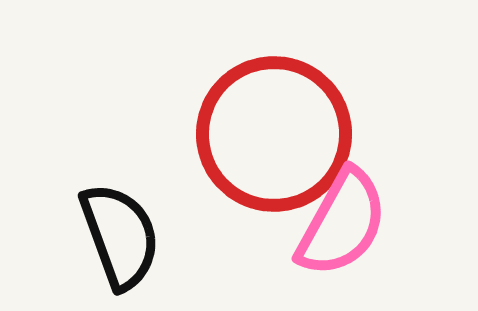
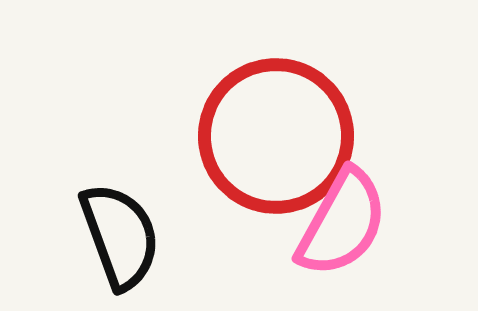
red circle: moved 2 px right, 2 px down
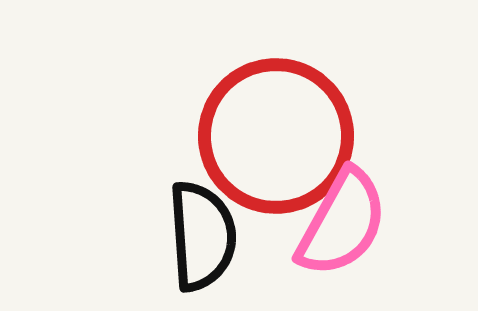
black semicircle: moved 82 px right; rotated 16 degrees clockwise
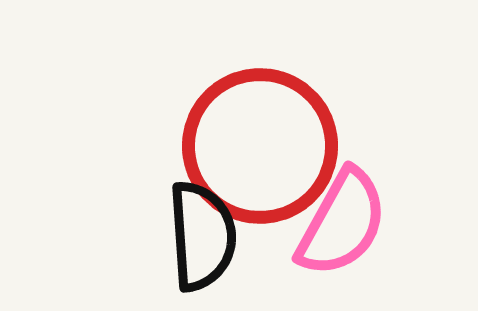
red circle: moved 16 px left, 10 px down
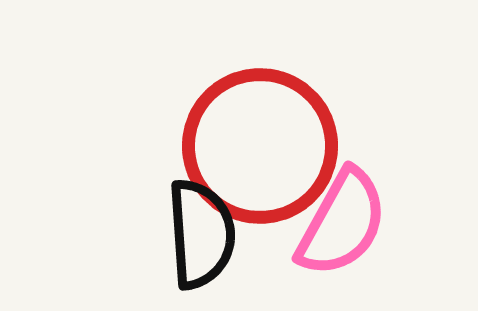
black semicircle: moved 1 px left, 2 px up
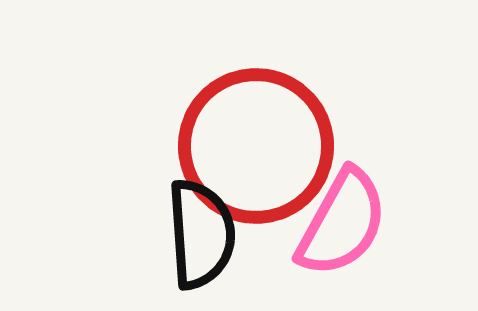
red circle: moved 4 px left
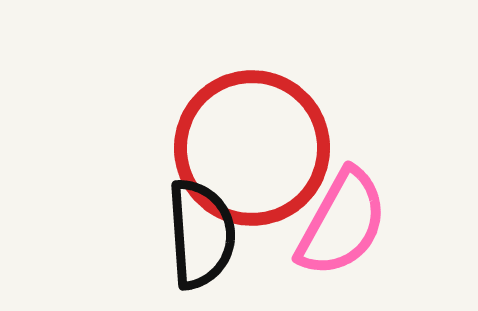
red circle: moved 4 px left, 2 px down
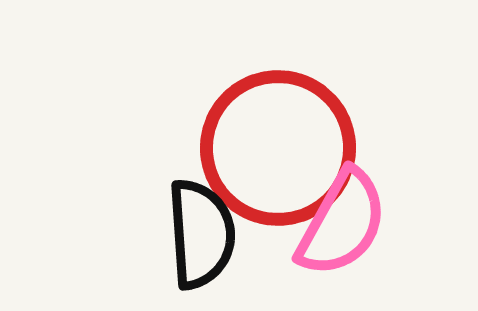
red circle: moved 26 px right
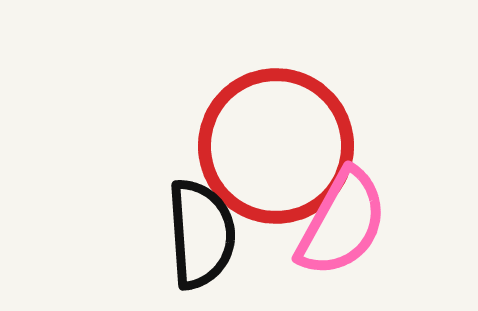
red circle: moved 2 px left, 2 px up
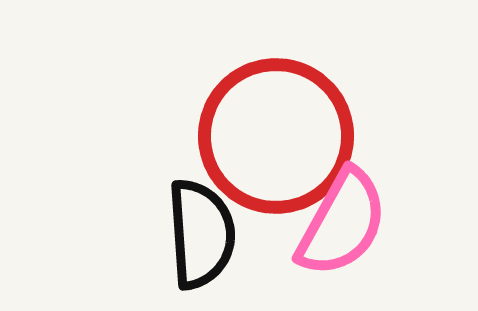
red circle: moved 10 px up
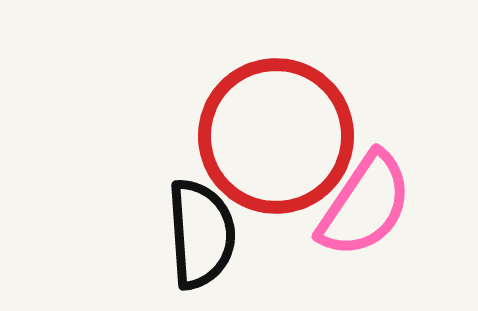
pink semicircle: moved 23 px right, 18 px up; rotated 5 degrees clockwise
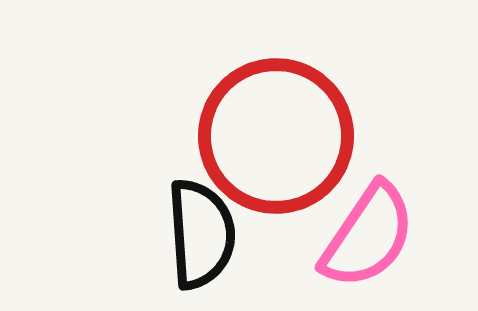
pink semicircle: moved 3 px right, 31 px down
